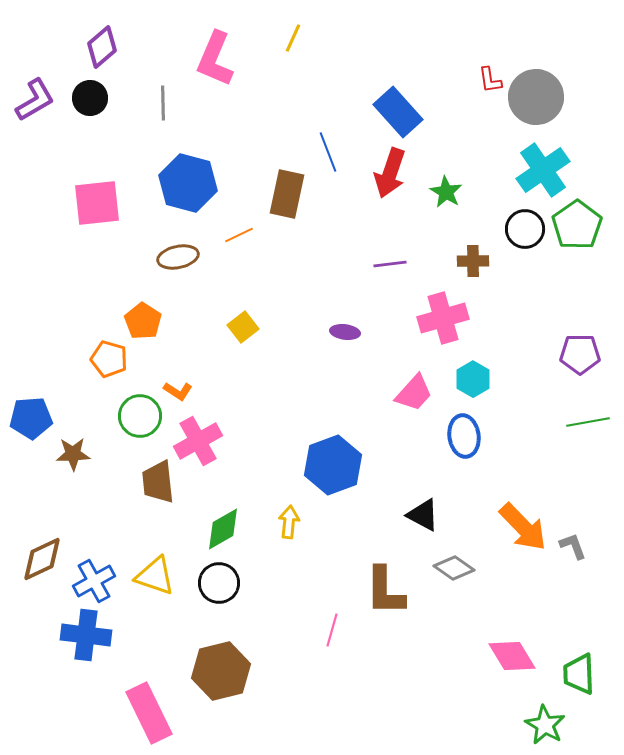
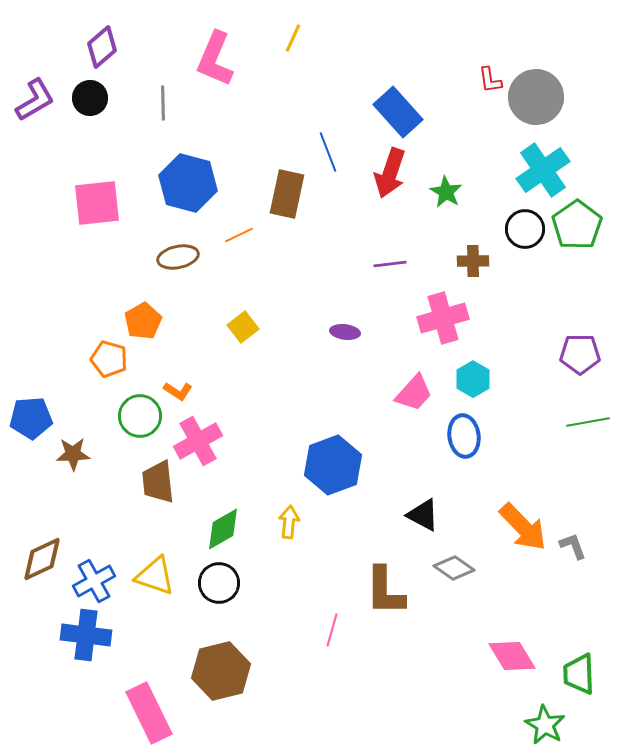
orange pentagon at (143, 321): rotated 9 degrees clockwise
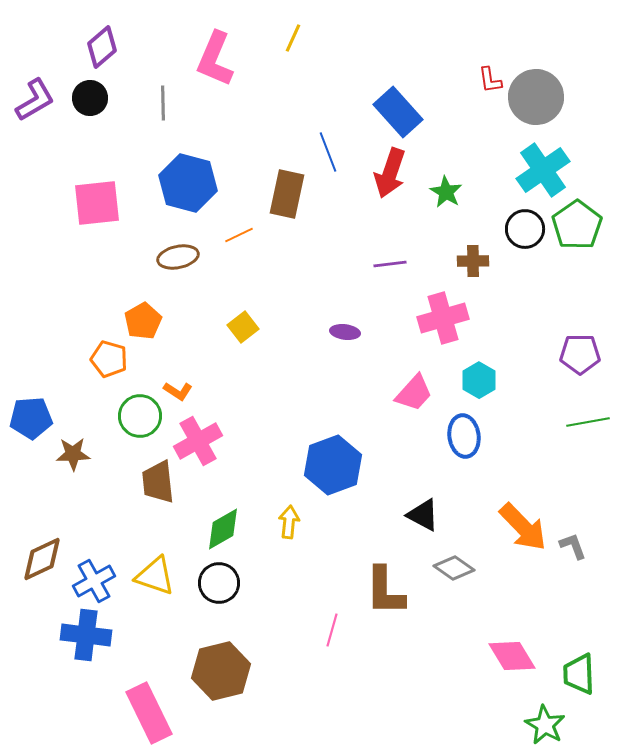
cyan hexagon at (473, 379): moved 6 px right, 1 px down
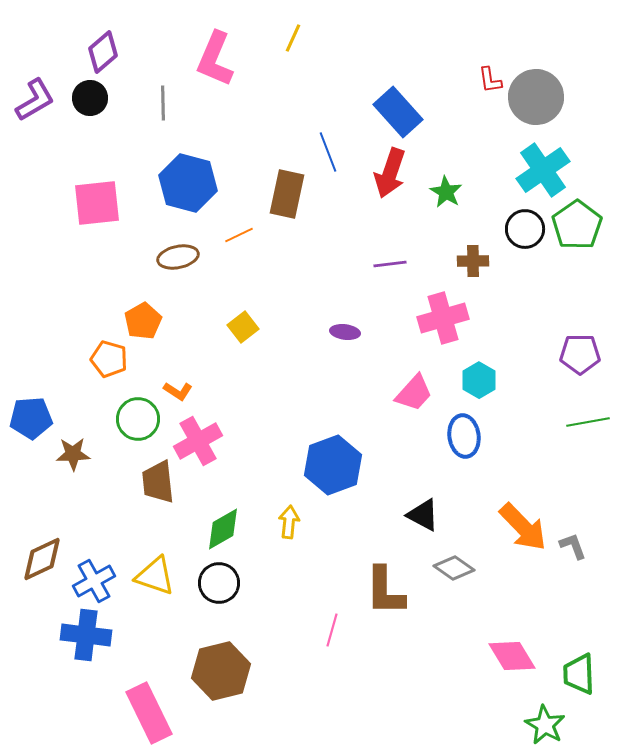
purple diamond at (102, 47): moved 1 px right, 5 px down
green circle at (140, 416): moved 2 px left, 3 px down
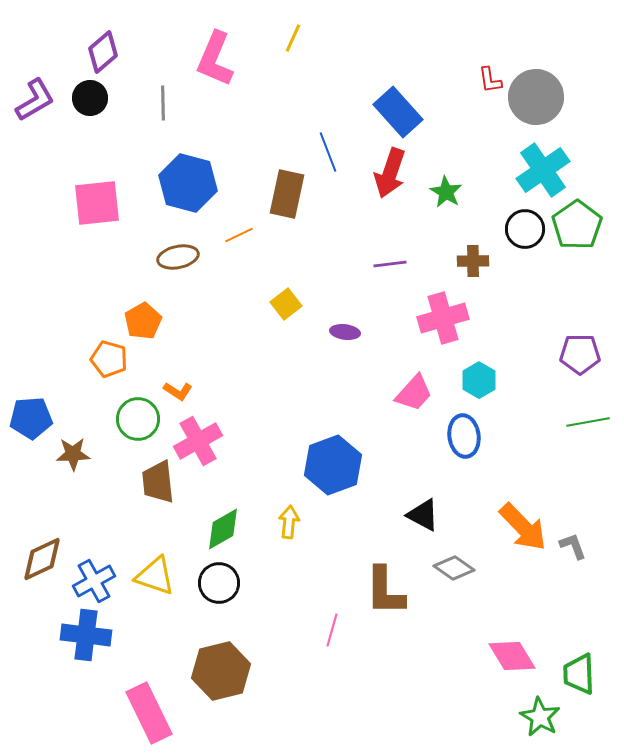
yellow square at (243, 327): moved 43 px right, 23 px up
green star at (545, 725): moved 5 px left, 8 px up
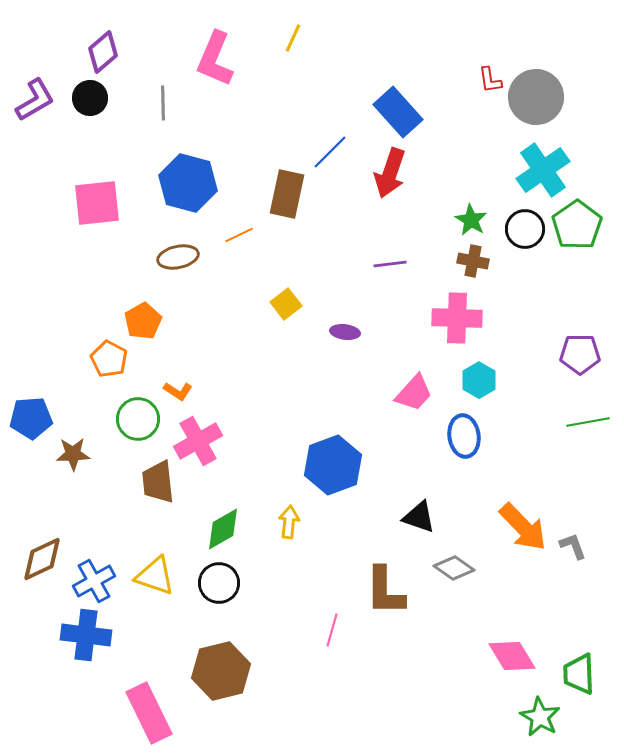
blue line at (328, 152): moved 2 px right; rotated 66 degrees clockwise
green star at (446, 192): moved 25 px right, 28 px down
brown cross at (473, 261): rotated 12 degrees clockwise
pink cross at (443, 318): moved 14 px right; rotated 18 degrees clockwise
orange pentagon at (109, 359): rotated 12 degrees clockwise
black triangle at (423, 515): moved 4 px left, 2 px down; rotated 9 degrees counterclockwise
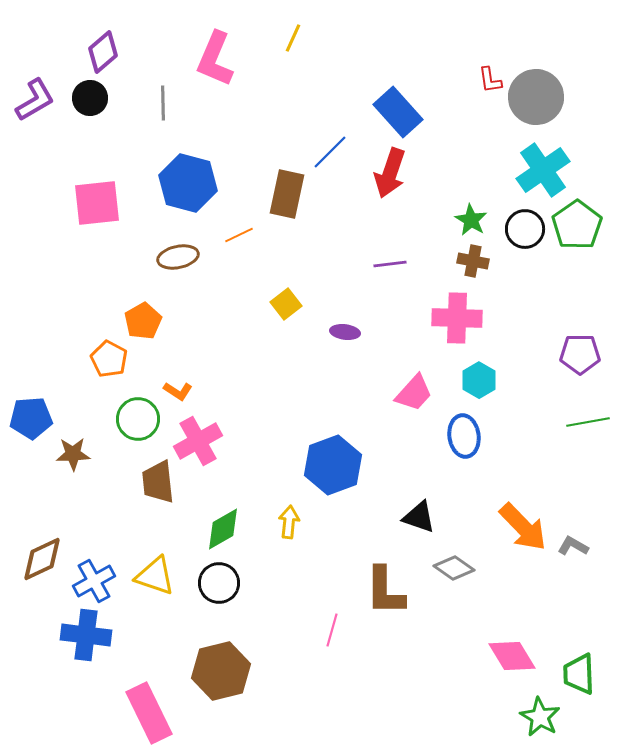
gray L-shape at (573, 546): rotated 40 degrees counterclockwise
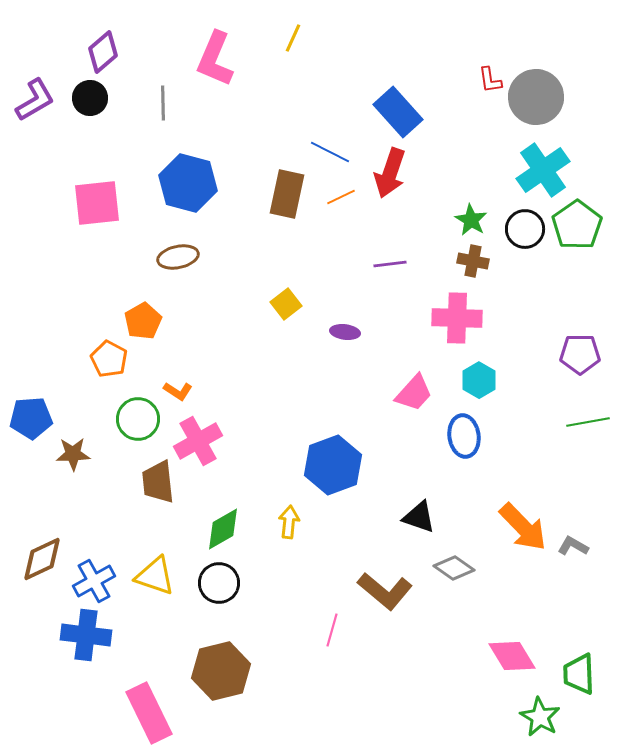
blue line at (330, 152): rotated 72 degrees clockwise
orange line at (239, 235): moved 102 px right, 38 px up
brown L-shape at (385, 591): rotated 50 degrees counterclockwise
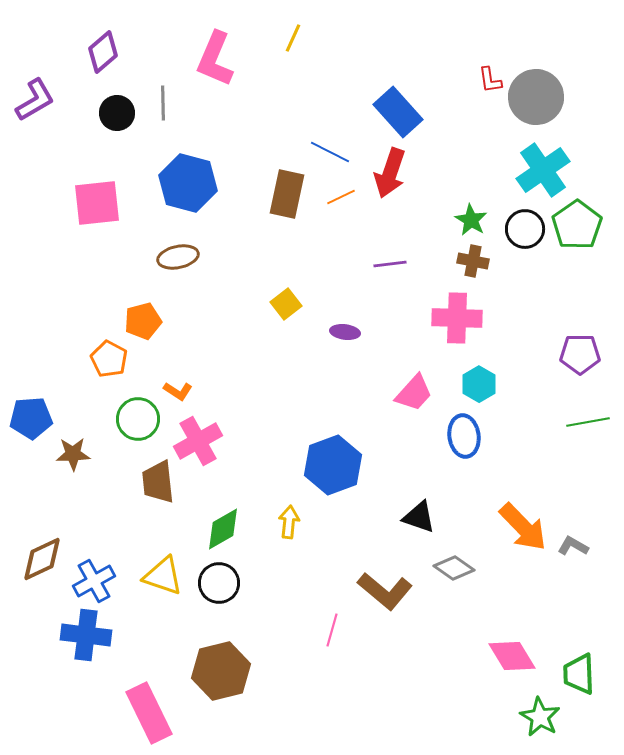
black circle at (90, 98): moved 27 px right, 15 px down
orange pentagon at (143, 321): rotated 15 degrees clockwise
cyan hexagon at (479, 380): moved 4 px down
yellow triangle at (155, 576): moved 8 px right
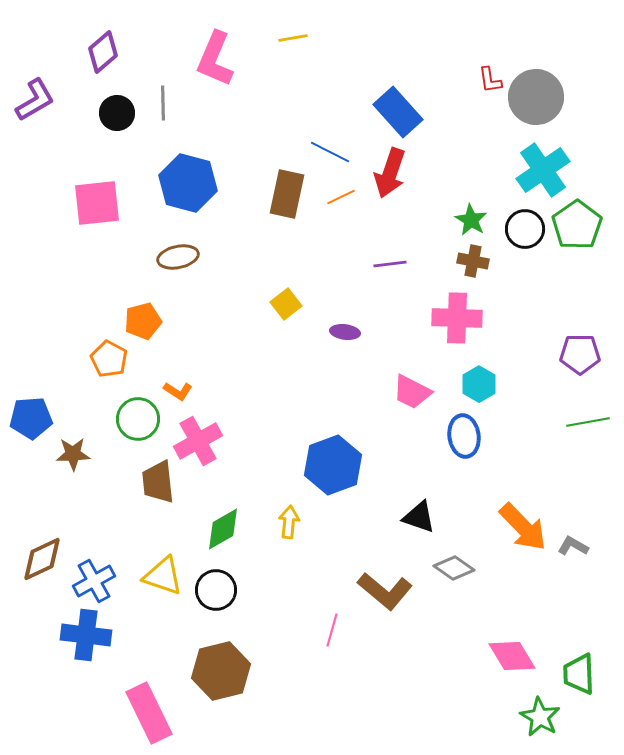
yellow line at (293, 38): rotated 56 degrees clockwise
pink trapezoid at (414, 393): moved 2 px left, 1 px up; rotated 75 degrees clockwise
black circle at (219, 583): moved 3 px left, 7 px down
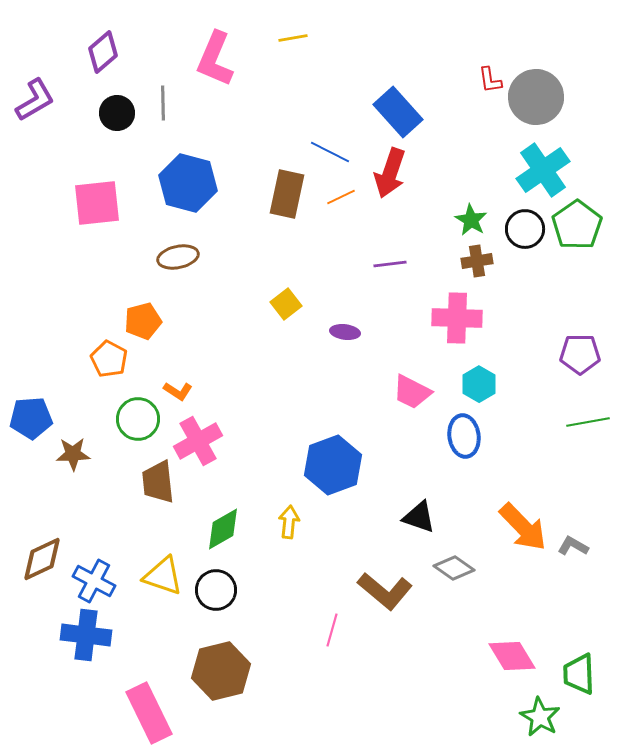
brown cross at (473, 261): moved 4 px right; rotated 20 degrees counterclockwise
blue cross at (94, 581): rotated 33 degrees counterclockwise
